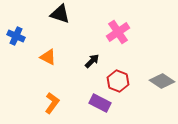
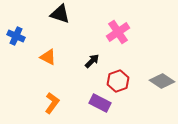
red hexagon: rotated 20 degrees clockwise
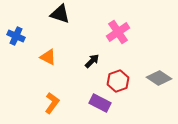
gray diamond: moved 3 px left, 3 px up
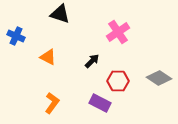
red hexagon: rotated 20 degrees clockwise
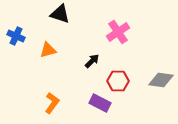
orange triangle: moved 7 px up; rotated 42 degrees counterclockwise
gray diamond: moved 2 px right, 2 px down; rotated 25 degrees counterclockwise
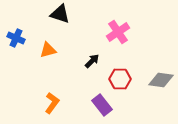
blue cross: moved 2 px down
red hexagon: moved 2 px right, 2 px up
purple rectangle: moved 2 px right, 2 px down; rotated 25 degrees clockwise
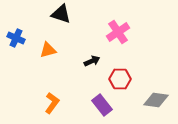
black triangle: moved 1 px right
black arrow: rotated 21 degrees clockwise
gray diamond: moved 5 px left, 20 px down
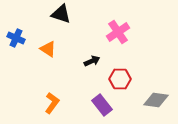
orange triangle: moved 1 px up; rotated 48 degrees clockwise
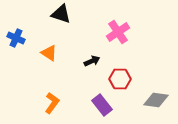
orange triangle: moved 1 px right, 4 px down
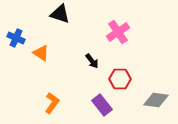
black triangle: moved 1 px left
orange triangle: moved 8 px left
black arrow: rotated 77 degrees clockwise
